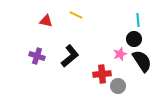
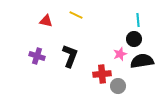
black L-shape: rotated 30 degrees counterclockwise
black semicircle: rotated 65 degrees counterclockwise
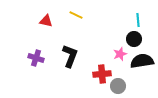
purple cross: moved 1 px left, 2 px down
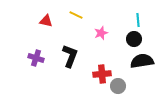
pink star: moved 19 px left, 21 px up
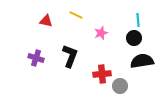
black circle: moved 1 px up
gray circle: moved 2 px right
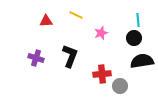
red triangle: rotated 16 degrees counterclockwise
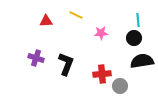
pink star: rotated 16 degrees clockwise
black L-shape: moved 4 px left, 8 px down
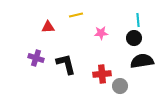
yellow line: rotated 40 degrees counterclockwise
red triangle: moved 2 px right, 6 px down
black L-shape: rotated 35 degrees counterclockwise
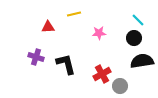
yellow line: moved 2 px left, 1 px up
cyan line: rotated 40 degrees counterclockwise
pink star: moved 2 px left
purple cross: moved 1 px up
red cross: rotated 24 degrees counterclockwise
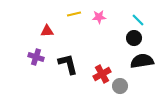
red triangle: moved 1 px left, 4 px down
pink star: moved 16 px up
black L-shape: moved 2 px right
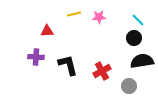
purple cross: rotated 14 degrees counterclockwise
black L-shape: moved 1 px down
red cross: moved 3 px up
gray circle: moved 9 px right
